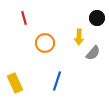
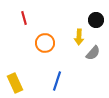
black circle: moved 1 px left, 2 px down
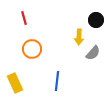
orange circle: moved 13 px left, 6 px down
blue line: rotated 12 degrees counterclockwise
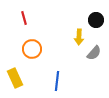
gray semicircle: moved 1 px right
yellow rectangle: moved 5 px up
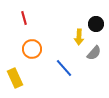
black circle: moved 4 px down
blue line: moved 7 px right, 13 px up; rotated 48 degrees counterclockwise
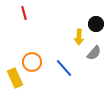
red line: moved 5 px up
orange circle: moved 13 px down
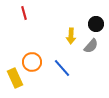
yellow arrow: moved 8 px left, 1 px up
gray semicircle: moved 3 px left, 7 px up
blue line: moved 2 px left
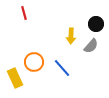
orange circle: moved 2 px right
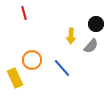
orange circle: moved 2 px left, 2 px up
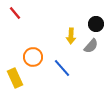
red line: moved 9 px left; rotated 24 degrees counterclockwise
orange circle: moved 1 px right, 3 px up
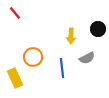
black circle: moved 2 px right, 5 px down
gray semicircle: moved 4 px left, 12 px down; rotated 21 degrees clockwise
blue line: rotated 36 degrees clockwise
